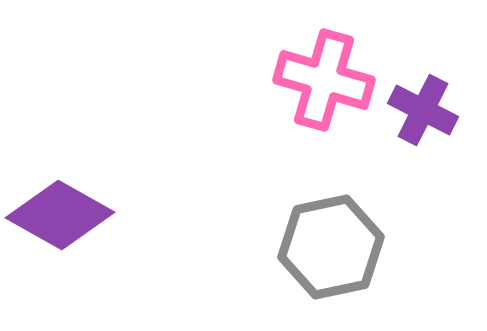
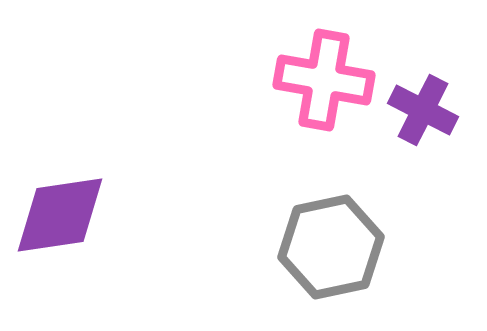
pink cross: rotated 6 degrees counterclockwise
purple diamond: rotated 38 degrees counterclockwise
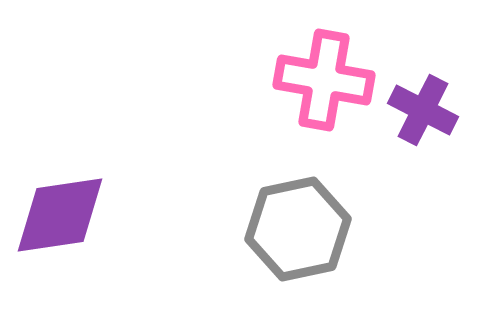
gray hexagon: moved 33 px left, 18 px up
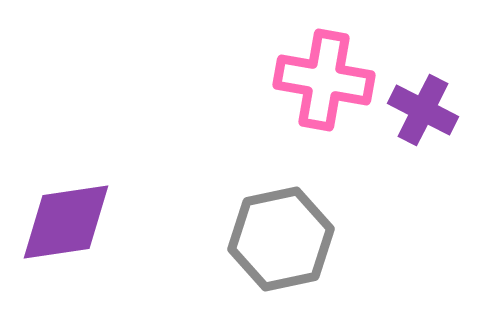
purple diamond: moved 6 px right, 7 px down
gray hexagon: moved 17 px left, 10 px down
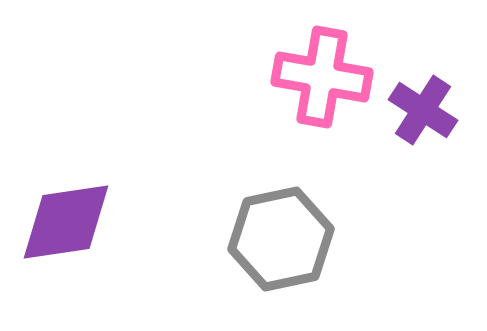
pink cross: moved 2 px left, 3 px up
purple cross: rotated 6 degrees clockwise
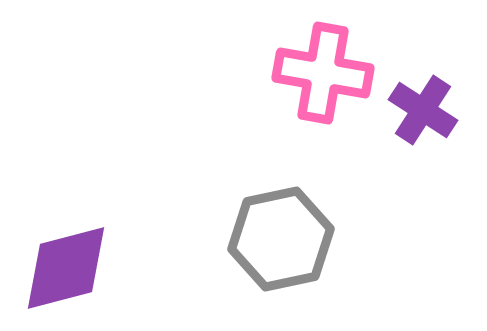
pink cross: moved 1 px right, 4 px up
purple diamond: moved 46 px down; rotated 6 degrees counterclockwise
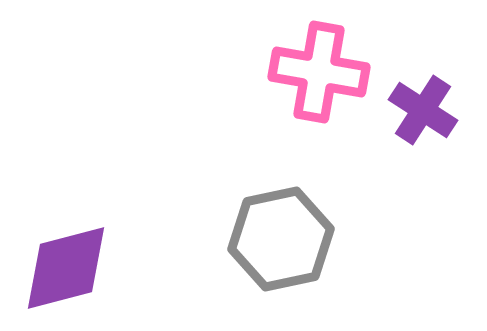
pink cross: moved 4 px left, 1 px up
